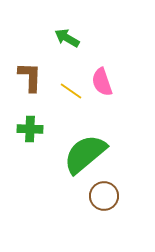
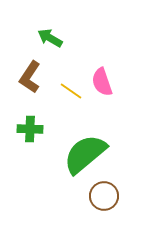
green arrow: moved 17 px left
brown L-shape: rotated 148 degrees counterclockwise
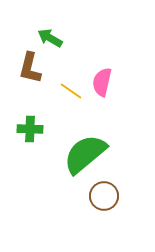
brown L-shape: moved 9 px up; rotated 20 degrees counterclockwise
pink semicircle: rotated 32 degrees clockwise
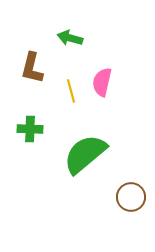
green arrow: moved 20 px right; rotated 15 degrees counterclockwise
brown L-shape: moved 2 px right
yellow line: rotated 40 degrees clockwise
brown circle: moved 27 px right, 1 px down
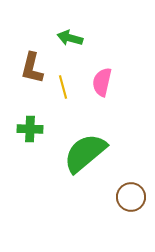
yellow line: moved 8 px left, 4 px up
green semicircle: moved 1 px up
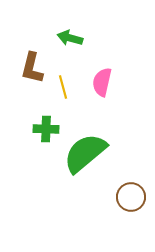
green cross: moved 16 px right
